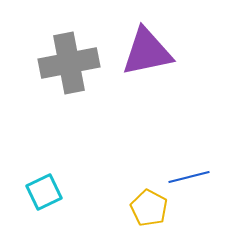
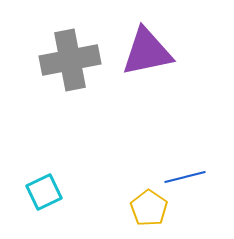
gray cross: moved 1 px right, 3 px up
blue line: moved 4 px left
yellow pentagon: rotated 6 degrees clockwise
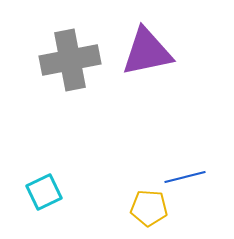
yellow pentagon: rotated 30 degrees counterclockwise
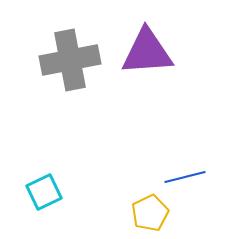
purple triangle: rotated 8 degrees clockwise
yellow pentagon: moved 1 px right, 5 px down; rotated 30 degrees counterclockwise
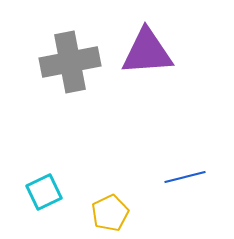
gray cross: moved 2 px down
yellow pentagon: moved 40 px left
